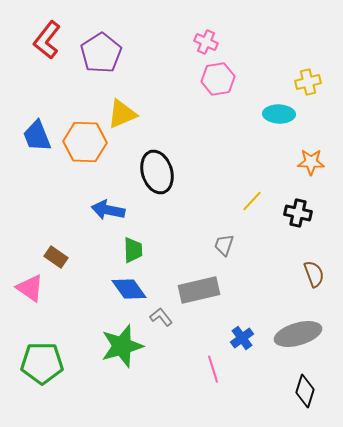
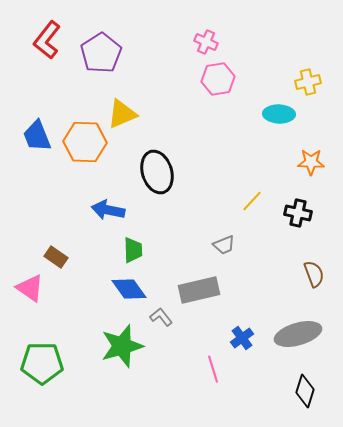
gray trapezoid: rotated 130 degrees counterclockwise
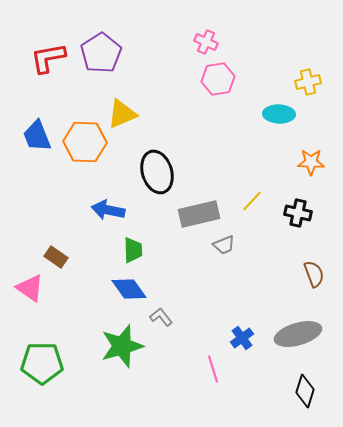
red L-shape: moved 1 px right, 18 px down; rotated 42 degrees clockwise
gray rectangle: moved 76 px up
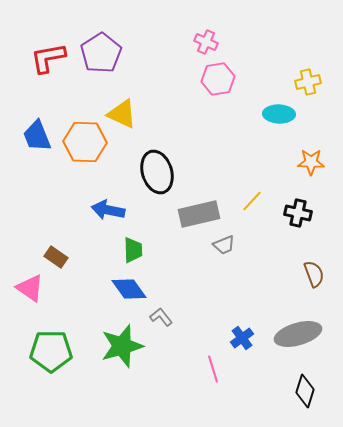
yellow triangle: rotated 48 degrees clockwise
green pentagon: moved 9 px right, 12 px up
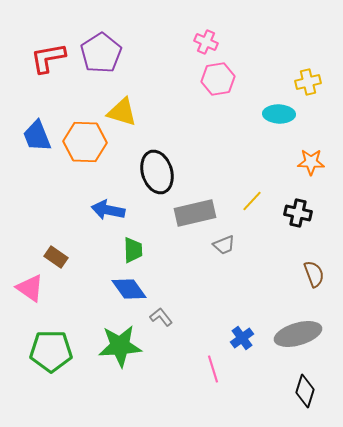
yellow triangle: moved 2 px up; rotated 8 degrees counterclockwise
gray rectangle: moved 4 px left, 1 px up
green star: moved 2 px left; rotated 12 degrees clockwise
